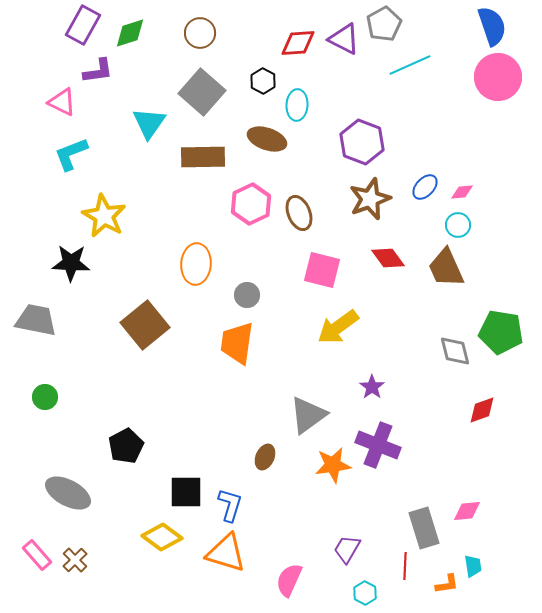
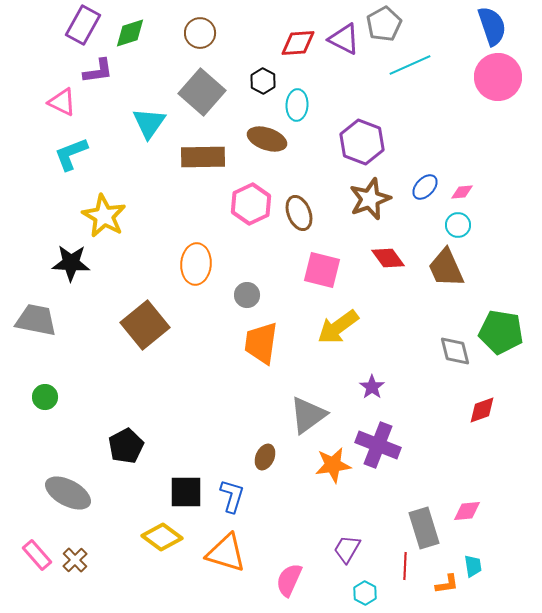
orange trapezoid at (237, 343): moved 24 px right
blue L-shape at (230, 505): moved 2 px right, 9 px up
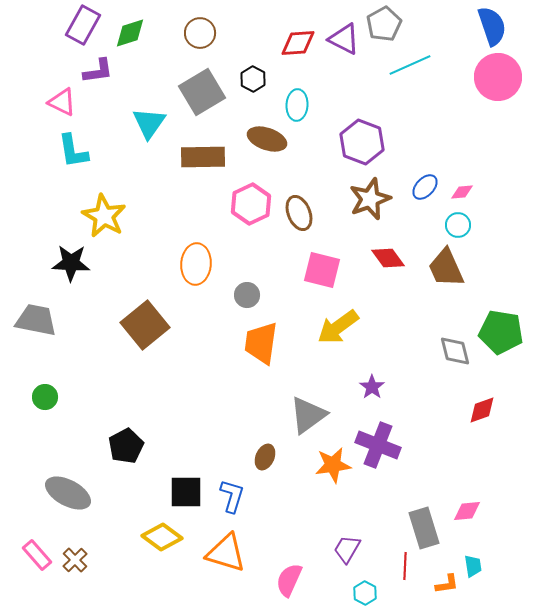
black hexagon at (263, 81): moved 10 px left, 2 px up
gray square at (202, 92): rotated 18 degrees clockwise
cyan L-shape at (71, 154): moved 2 px right, 3 px up; rotated 78 degrees counterclockwise
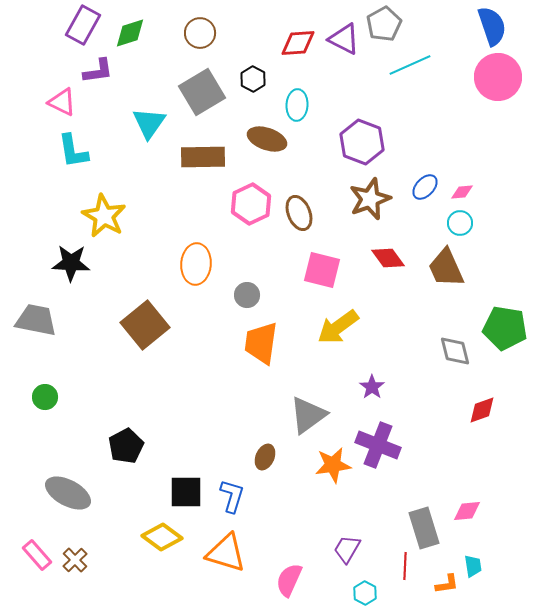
cyan circle at (458, 225): moved 2 px right, 2 px up
green pentagon at (501, 332): moved 4 px right, 4 px up
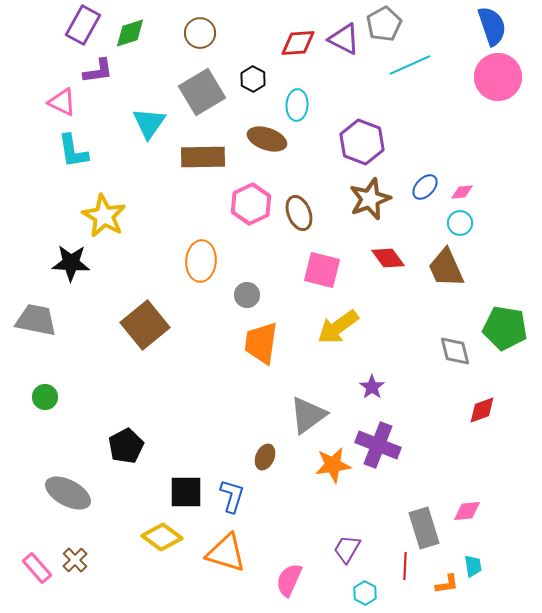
orange ellipse at (196, 264): moved 5 px right, 3 px up
pink rectangle at (37, 555): moved 13 px down
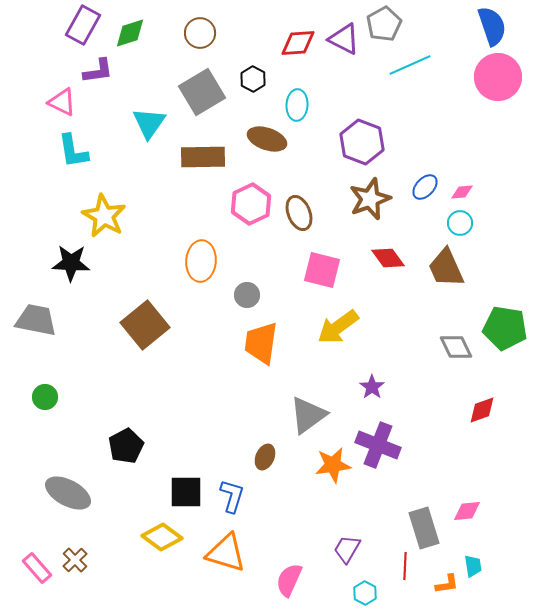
gray diamond at (455, 351): moved 1 px right, 4 px up; rotated 12 degrees counterclockwise
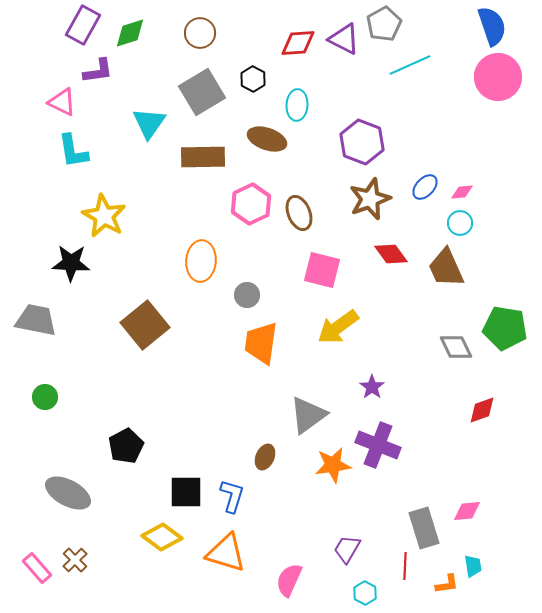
red diamond at (388, 258): moved 3 px right, 4 px up
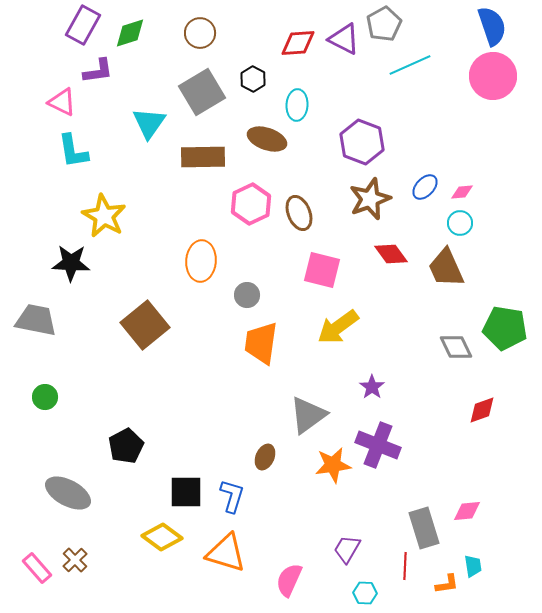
pink circle at (498, 77): moved 5 px left, 1 px up
cyan hexagon at (365, 593): rotated 25 degrees counterclockwise
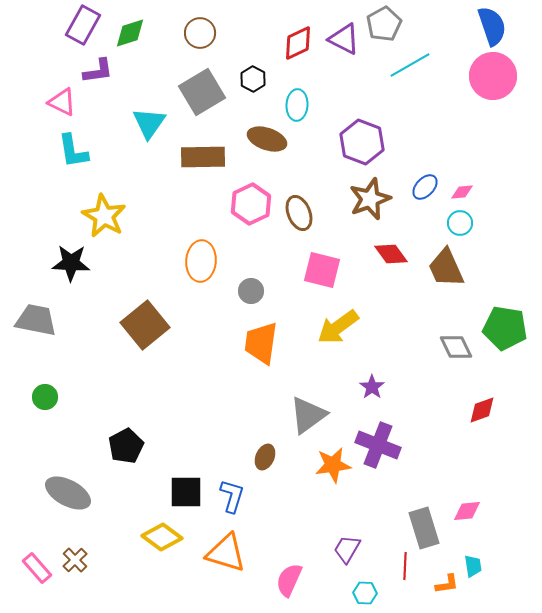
red diamond at (298, 43): rotated 21 degrees counterclockwise
cyan line at (410, 65): rotated 6 degrees counterclockwise
gray circle at (247, 295): moved 4 px right, 4 px up
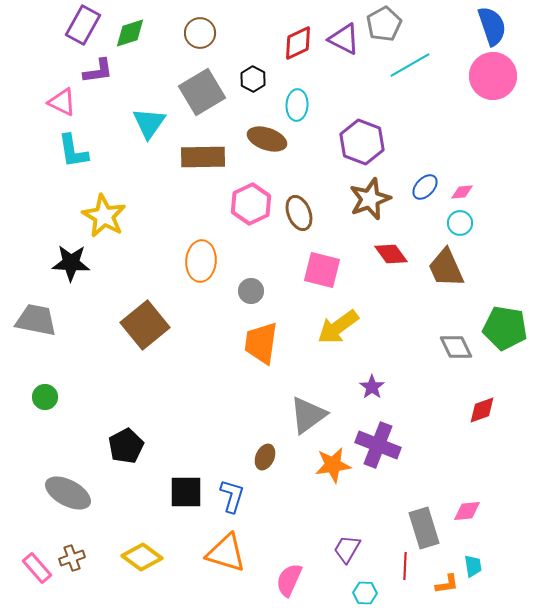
yellow diamond at (162, 537): moved 20 px left, 20 px down
brown cross at (75, 560): moved 3 px left, 2 px up; rotated 25 degrees clockwise
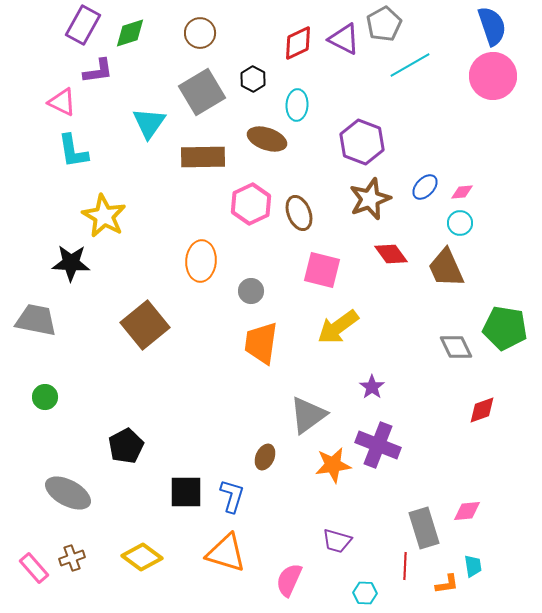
purple trapezoid at (347, 549): moved 10 px left, 8 px up; rotated 104 degrees counterclockwise
pink rectangle at (37, 568): moved 3 px left
